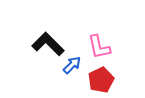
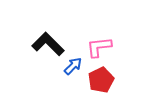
pink L-shape: rotated 96 degrees clockwise
blue arrow: moved 1 px right, 1 px down
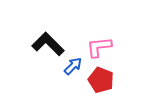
red pentagon: rotated 25 degrees counterclockwise
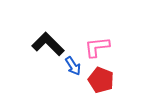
pink L-shape: moved 2 px left
blue arrow: rotated 102 degrees clockwise
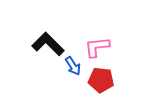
red pentagon: rotated 15 degrees counterclockwise
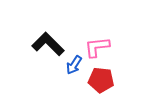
blue arrow: moved 1 px right, 1 px up; rotated 66 degrees clockwise
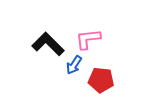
pink L-shape: moved 9 px left, 8 px up
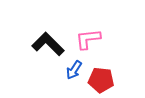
blue arrow: moved 5 px down
